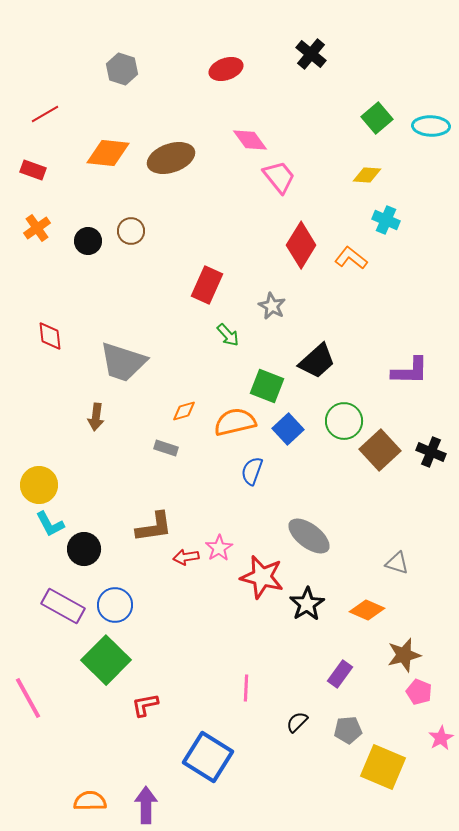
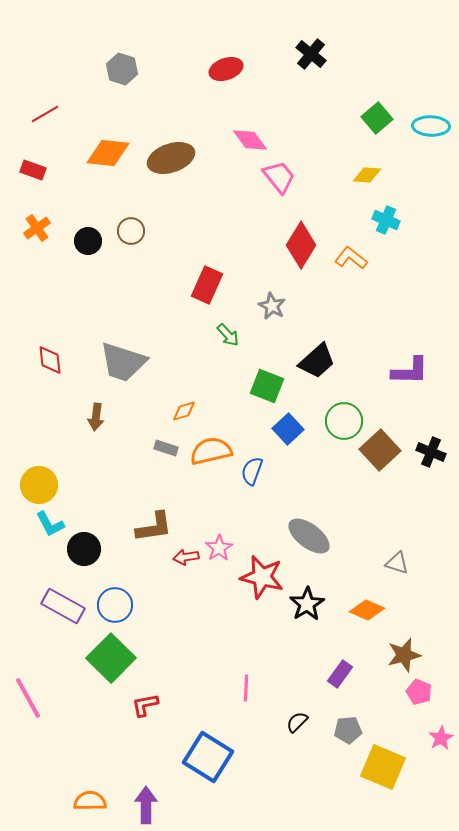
red diamond at (50, 336): moved 24 px down
orange semicircle at (235, 422): moved 24 px left, 29 px down
green square at (106, 660): moved 5 px right, 2 px up
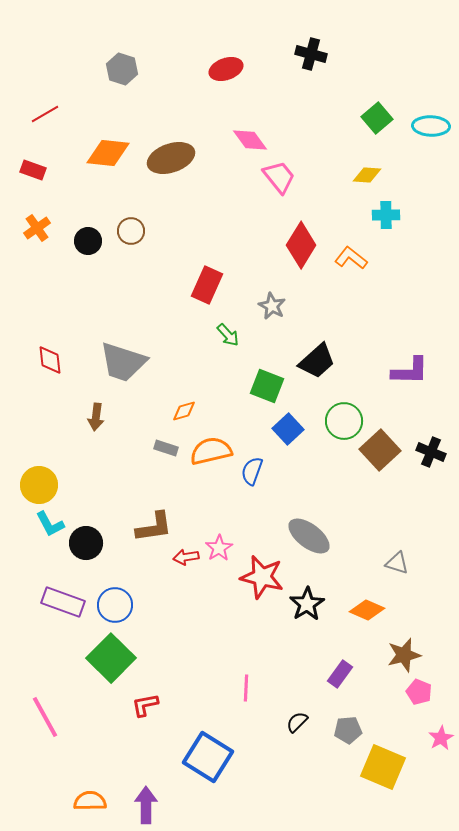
black cross at (311, 54): rotated 24 degrees counterclockwise
cyan cross at (386, 220): moved 5 px up; rotated 24 degrees counterclockwise
black circle at (84, 549): moved 2 px right, 6 px up
purple rectangle at (63, 606): moved 4 px up; rotated 9 degrees counterclockwise
pink line at (28, 698): moved 17 px right, 19 px down
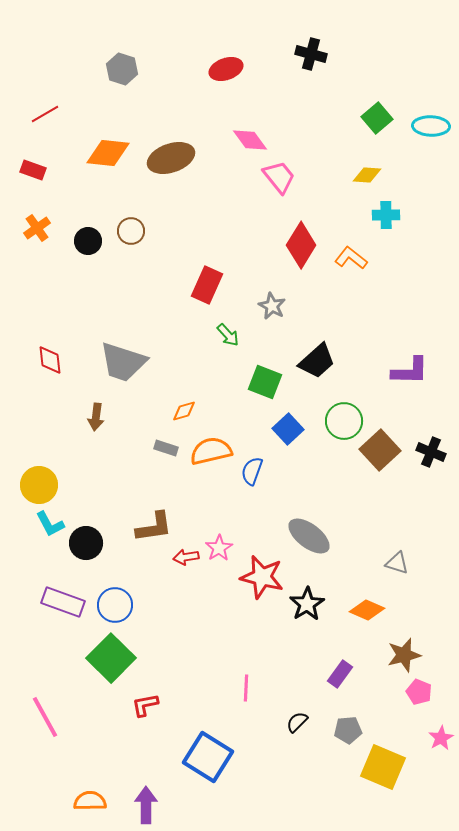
green square at (267, 386): moved 2 px left, 4 px up
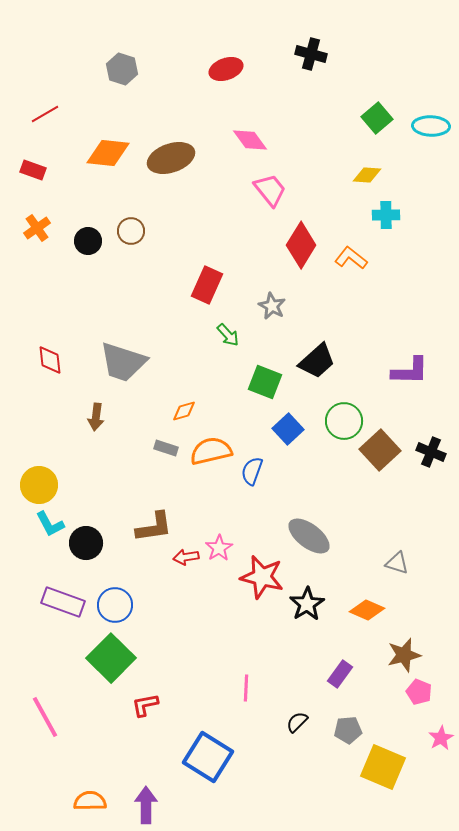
pink trapezoid at (279, 177): moved 9 px left, 13 px down
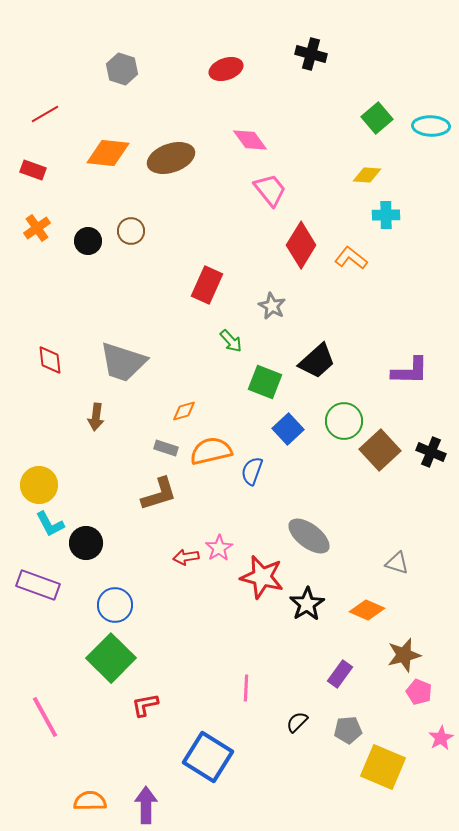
green arrow at (228, 335): moved 3 px right, 6 px down
brown L-shape at (154, 527): moved 5 px right, 33 px up; rotated 9 degrees counterclockwise
purple rectangle at (63, 602): moved 25 px left, 17 px up
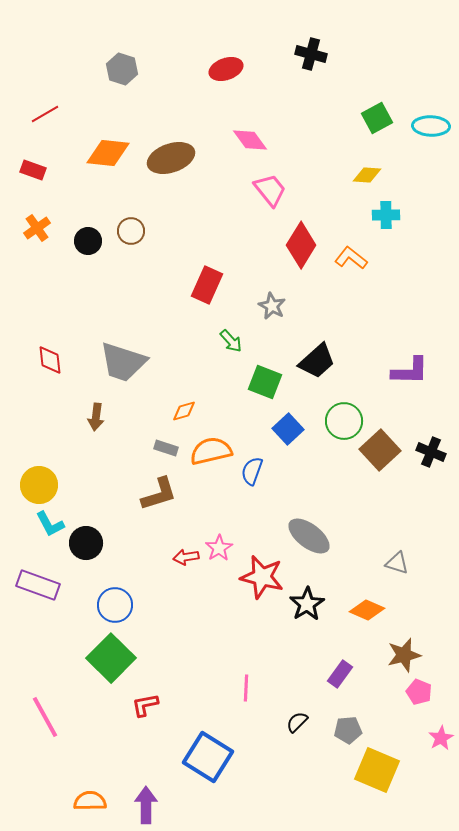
green square at (377, 118): rotated 12 degrees clockwise
yellow square at (383, 767): moved 6 px left, 3 px down
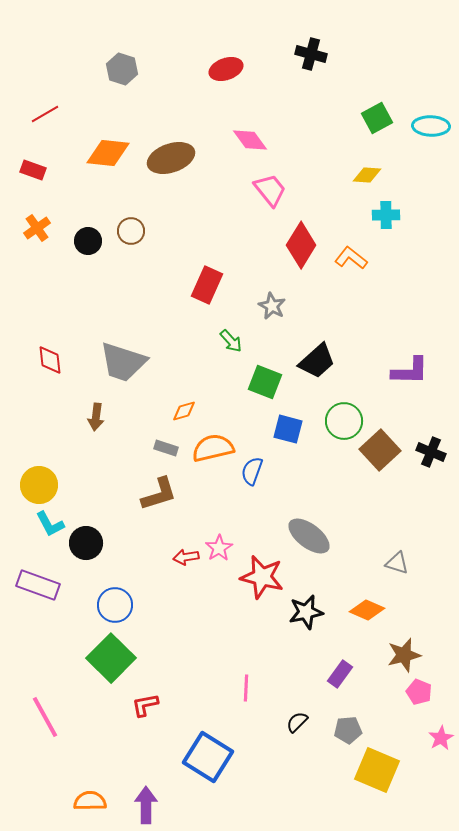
blue square at (288, 429): rotated 32 degrees counterclockwise
orange semicircle at (211, 451): moved 2 px right, 3 px up
black star at (307, 604): moved 1 px left, 8 px down; rotated 20 degrees clockwise
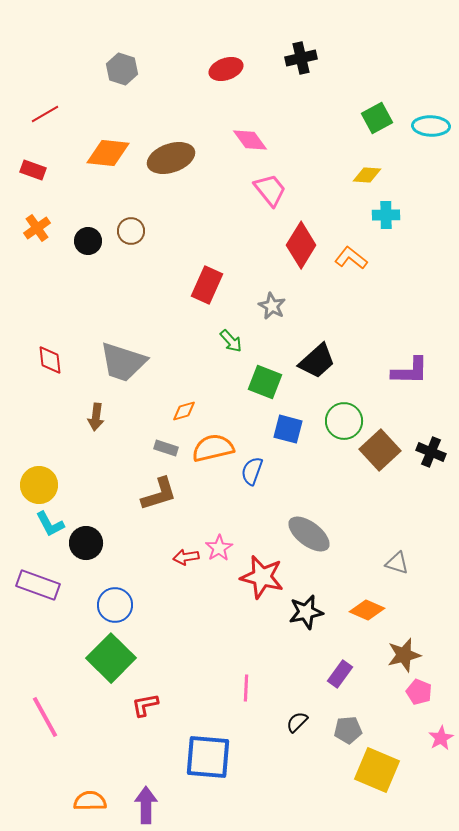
black cross at (311, 54): moved 10 px left, 4 px down; rotated 28 degrees counterclockwise
gray ellipse at (309, 536): moved 2 px up
blue square at (208, 757): rotated 27 degrees counterclockwise
